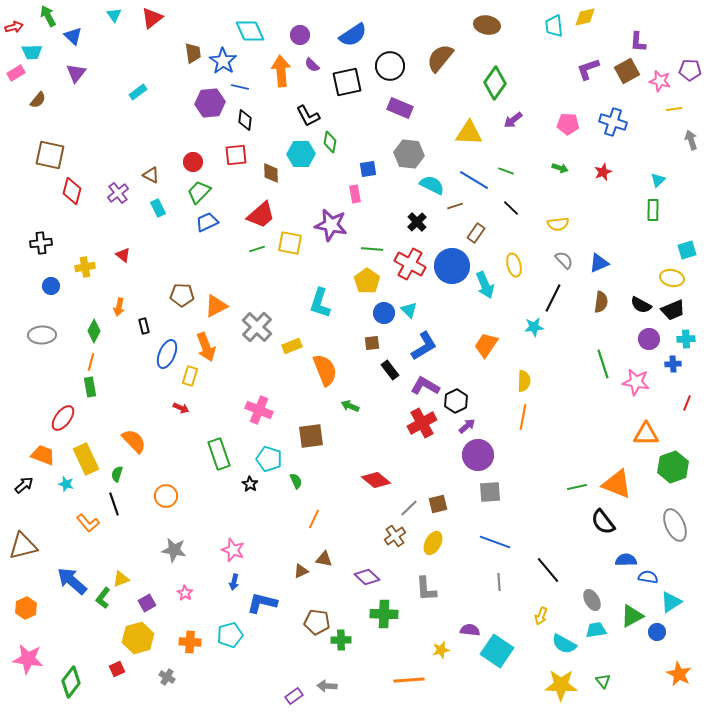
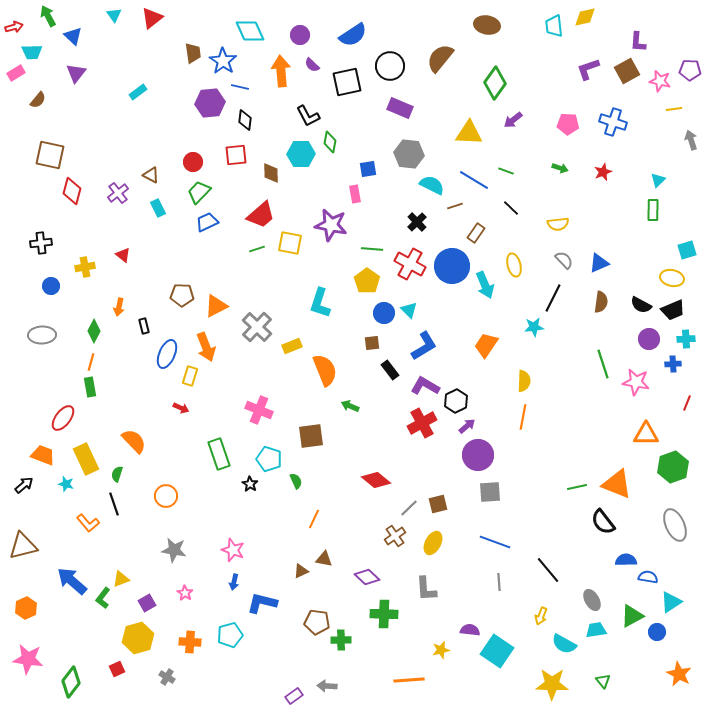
yellow star at (561, 685): moved 9 px left, 1 px up
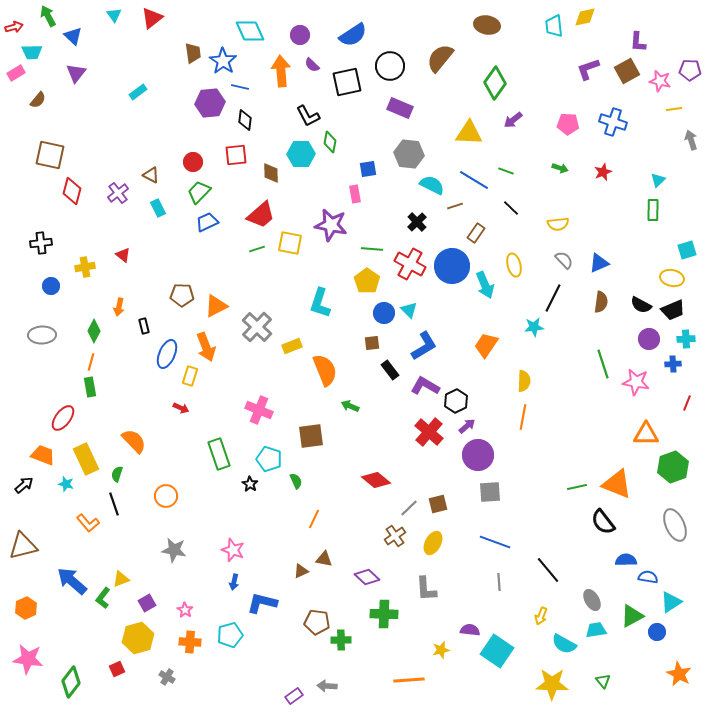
red cross at (422, 423): moved 7 px right, 9 px down; rotated 20 degrees counterclockwise
pink star at (185, 593): moved 17 px down
